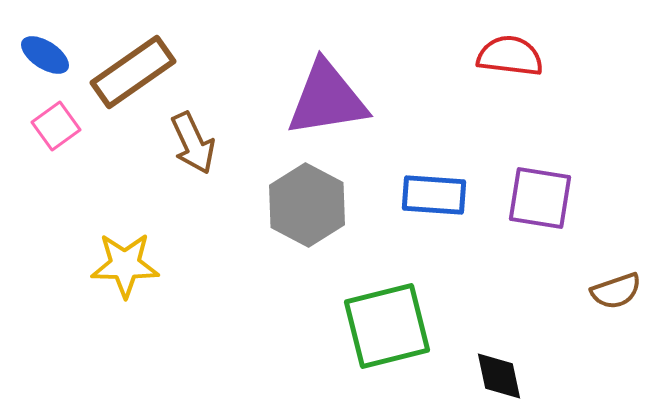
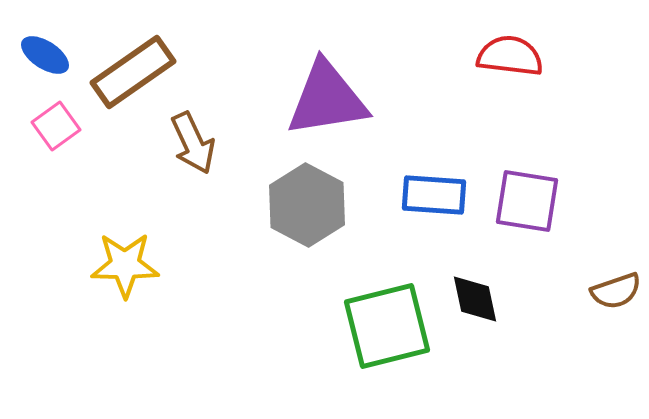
purple square: moved 13 px left, 3 px down
black diamond: moved 24 px left, 77 px up
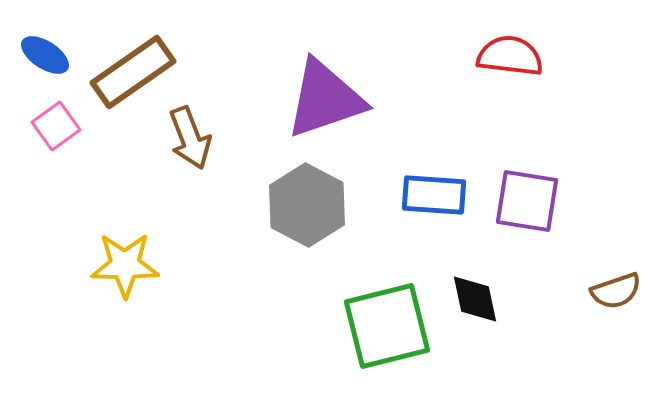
purple triangle: moved 2 px left; rotated 10 degrees counterclockwise
brown arrow: moved 3 px left, 5 px up; rotated 4 degrees clockwise
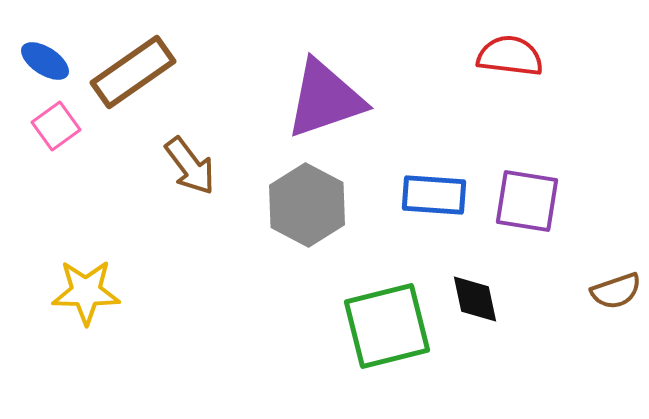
blue ellipse: moved 6 px down
brown arrow: moved 28 px down; rotated 16 degrees counterclockwise
yellow star: moved 39 px left, 27 px down
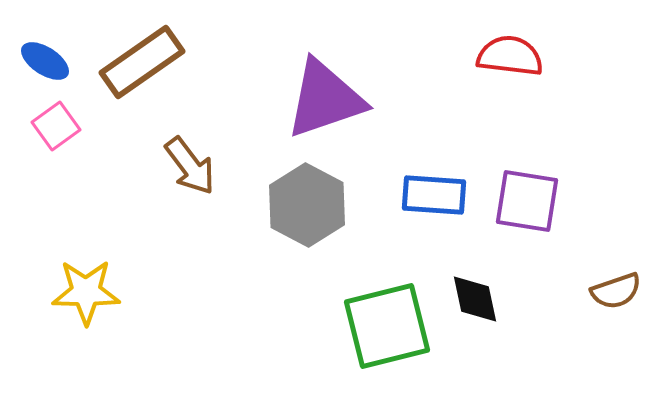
brown rectangle: moved 9 px right, 10 px up
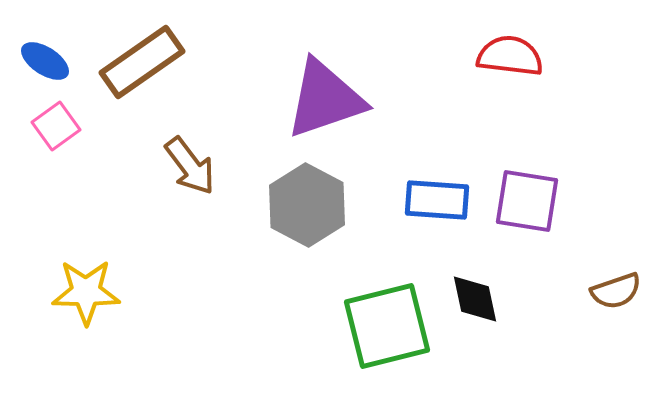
blue rectangle: moved 3 px right, 5 px down
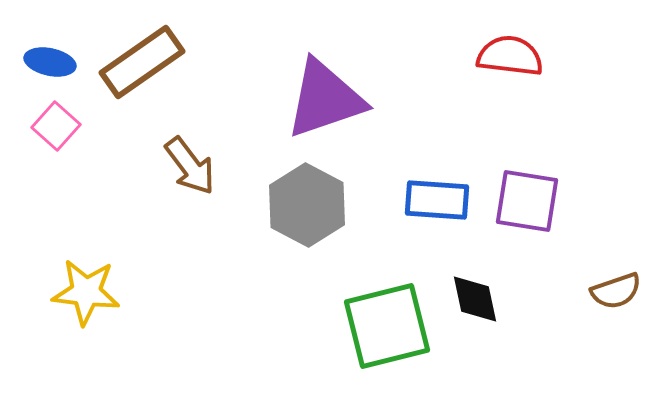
blue ellipse: moved 5 px right, 1 px down; rotated 21 degrees counterclockwise
pink square: rotated 12 degrees counterclockwise
yellow star: rotated 6 degrees clockwise
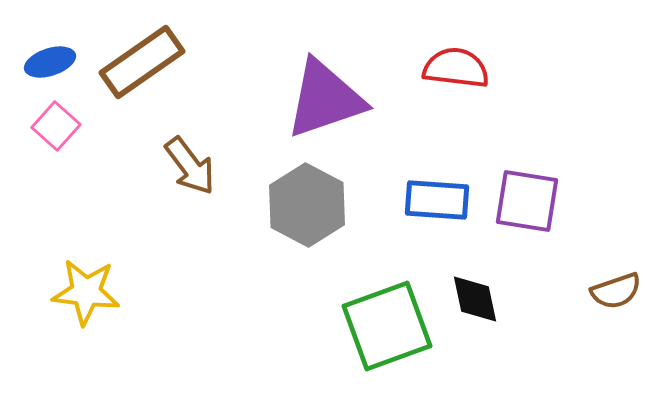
red semicircle: moved 54 px left, 12 px down
blue ellipse: rotated 30 degrees counterclockwise
green square: rotated 6 degrees counterclockwise
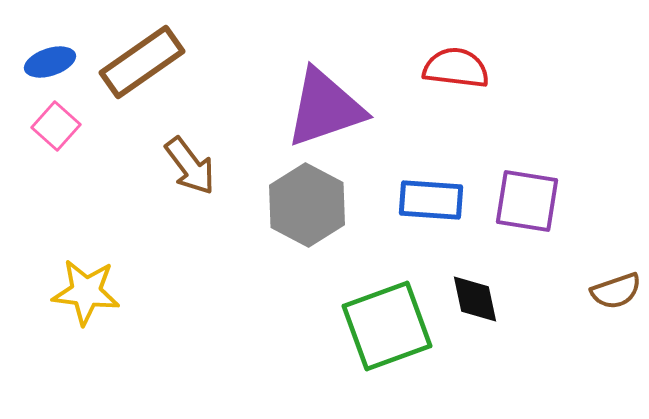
purple triangle: moved 9 px down
blue rectangle: moved 6 px left
